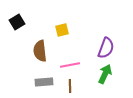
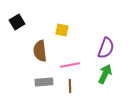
yellow square: rotated 24 degrees clockwise
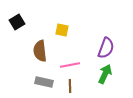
gray rectangle: rotated 18 degrees clockwise
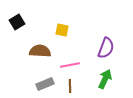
brown semicircle: rotated 100 degrees clockwise
green arrow: moved 5 px down
gray rectangle: moved 1 px right, 2 px down; rotated 36 degrees counterclockwise
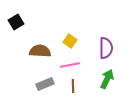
black square: moved 1 px left
yellow square: moved 8 px right, 11 px down; rotated 24 degrees clockwise
purple semicircle: rotated 20 degrees counterclockwise
green arrow: moved 2 px right
brown line: moved 3 px right
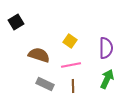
brown semicircle: moved 1 px left, 4 px down; rotated 15 degrees clockwise
pink line: moved 1 px right
gray rectangle: rotated 48 degrees clockwise
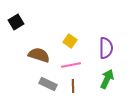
gray rectangle: moved 3 px right
